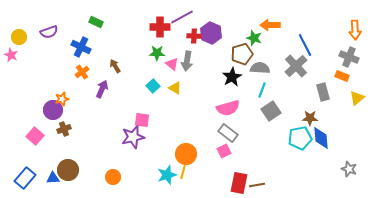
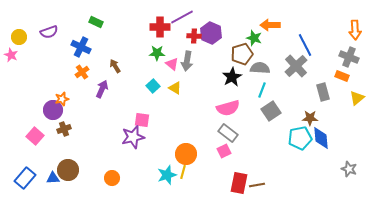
orange circle at (113, 177): moved 1 px left, 1 px down
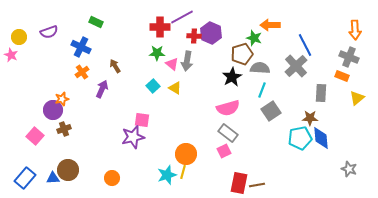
gray rectangle at (323, 92): moved 2 px left, 1 px down; rotated 18 degrees clockwise
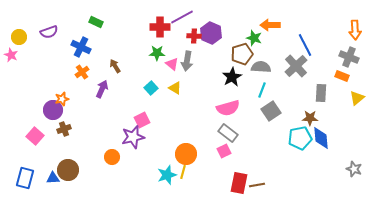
gray semicircle at (260, 68): moved 1 px right, 1 px up
cyan square at (153, 86): moved 2 px left, 2 px down
pink square at (142, 120): rotated 35 degrees counterclockwise
gray star at (349, 169): moved 5 px right
blue rectangle at (25, 178): rotated 25 degrees counterclockwise
orange circle at (112, 178): moved 21 px up
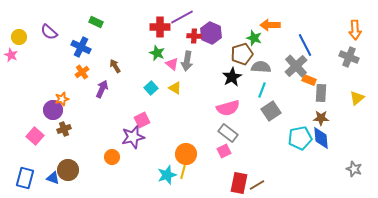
purple semicircle at (49, 32): rotated 60 degrees clockwise
green star at (157, 53): rotated 21 degrees clockwise
orange rectangle at (342, 76): moved 33 px left, 4 px down
brown star at (310, 118): moved 11 px right
blue triangle at (53, 178): rotated 24 degrees clockwise
brown line at (257, 185): rotated 21 degrees counterclockwise
